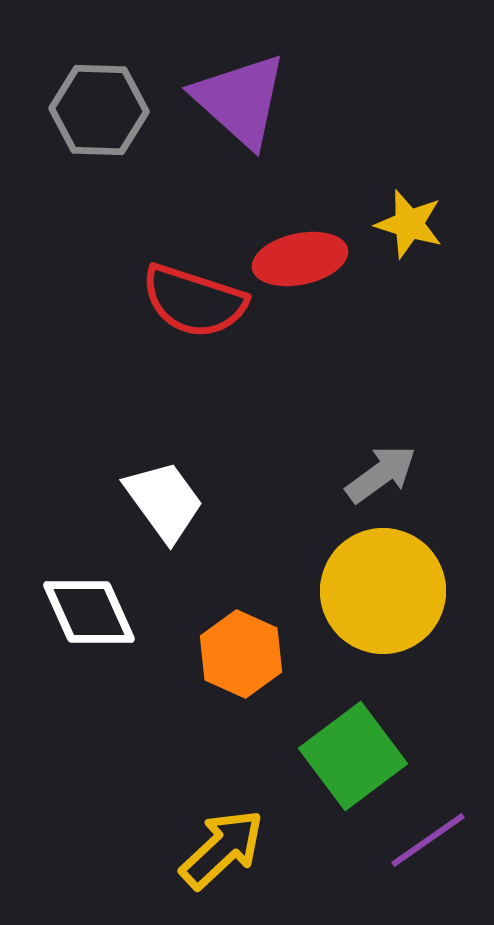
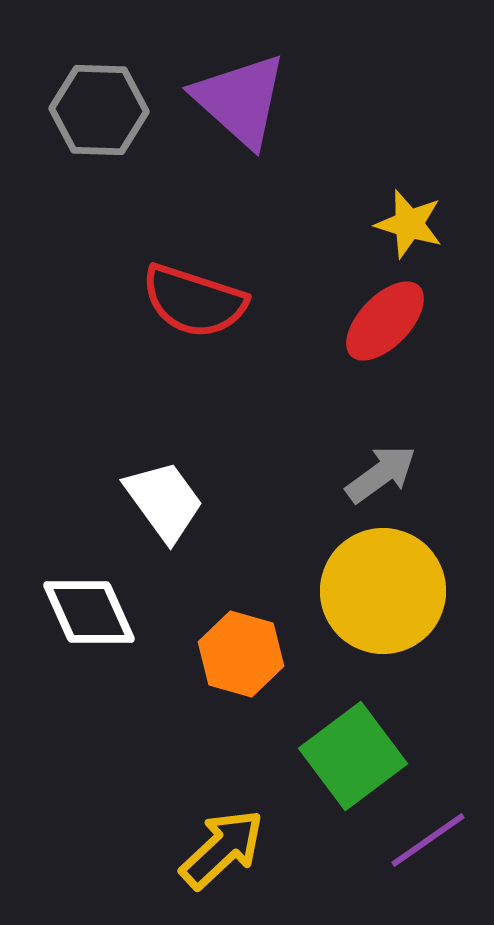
red ellipse: moved 85 px right, 62 px down; rotated 34 degrees counterclockwise
orange hexagon: rotated 8 degrees counterclockwise
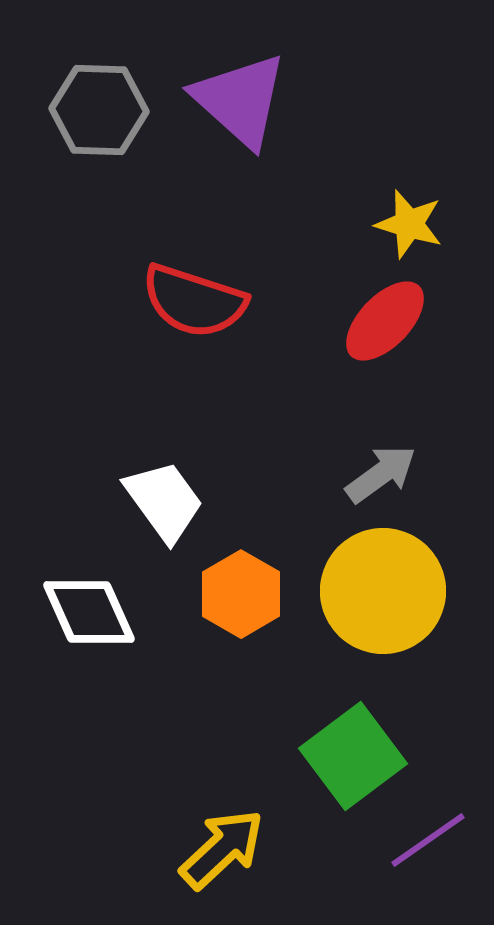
orange hexagon: moved 60 px up; rotated 14 degrees clockwise
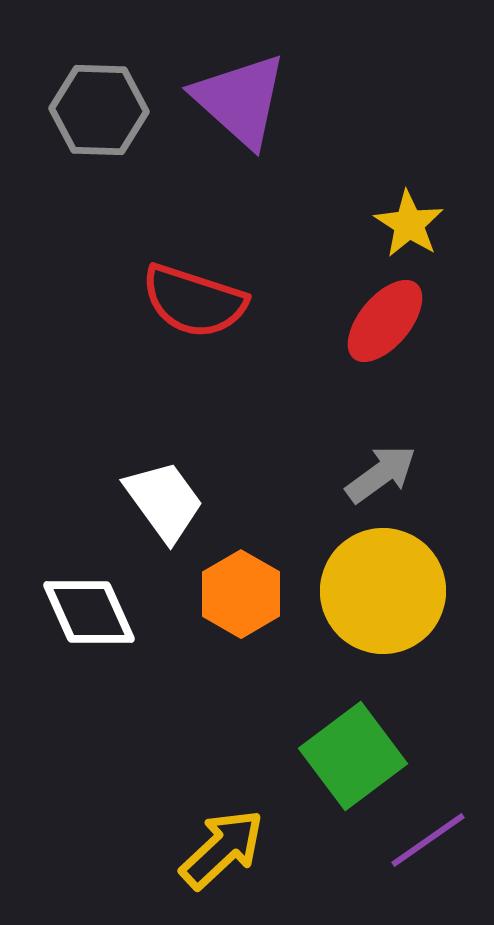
yellow star: rotated 16 degrees clockwise
red ellipse: rotated 4 degrees counterclockwise
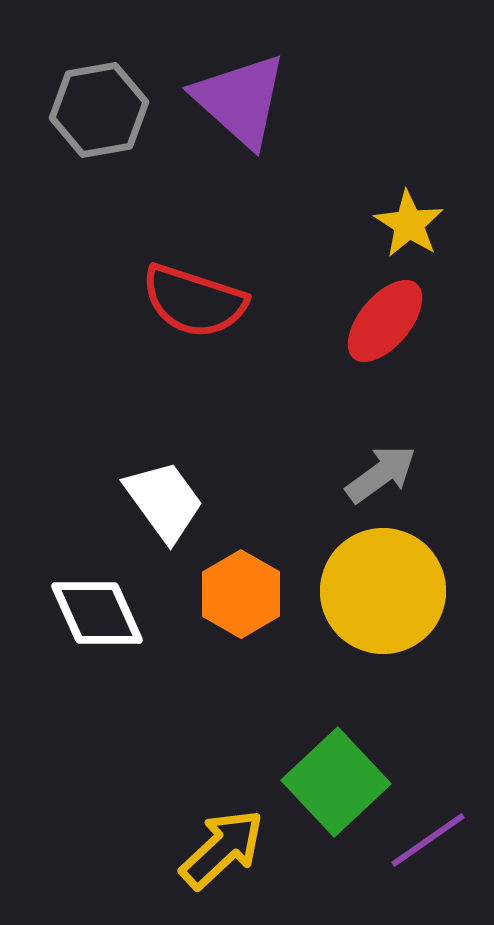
gray hexagon: rotated 12 degrees counterclockwise
white diamond: moved 8 px right, 1 px down
green square: moved 17 px left, 26 px down; rotated 6 degrees counterclockwise
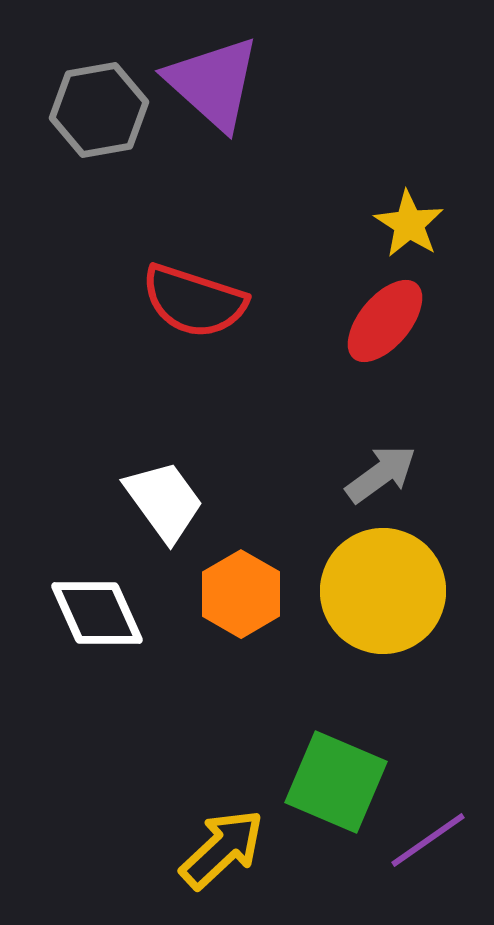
purple triangle: moved 27 px left, 17 px up
green square: rotated 24 degrees counterclockwise
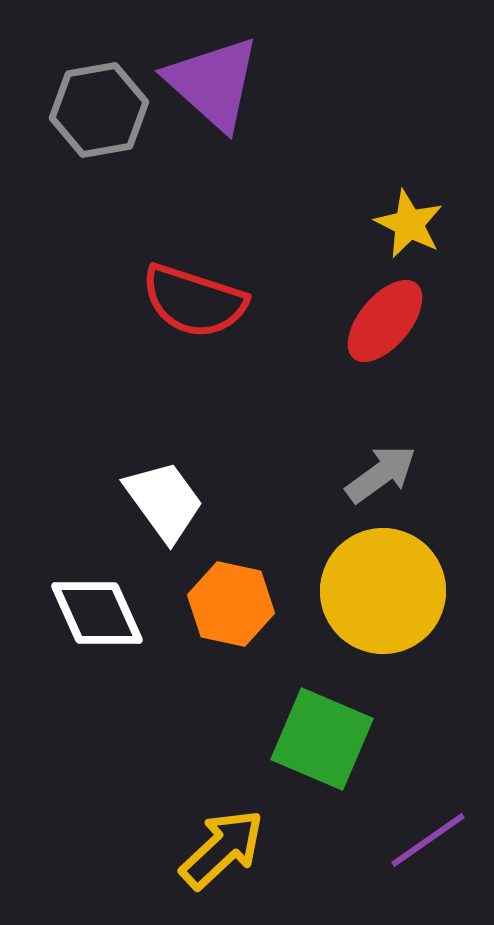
yellow star: rotated 6 degrees counterclockwise
orange hexagon: moved 10 px left, 10 px down; rotated 18 degrees counterclockwise
green square: moved 14 px left, 43 px up
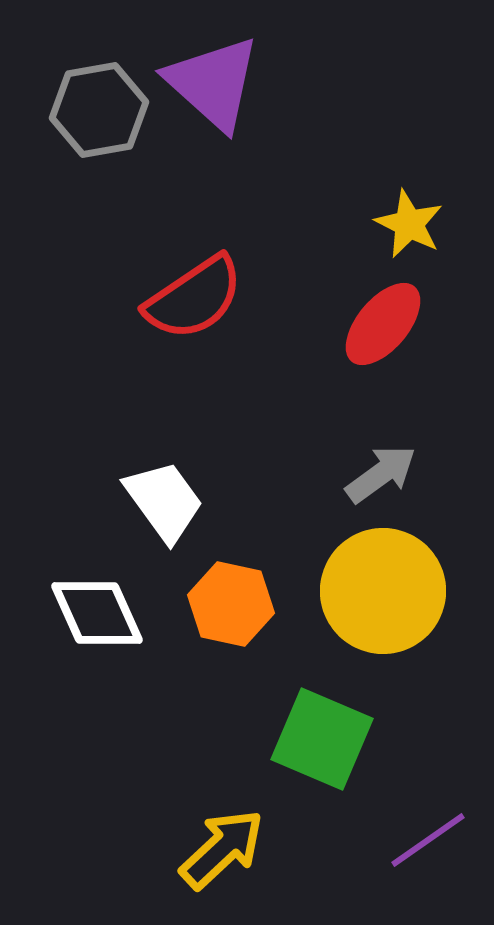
red semicircle: moved 3 px up; rotated 52 degrees counterclockwise
red ellipse: moved 2 px left, 3 px down
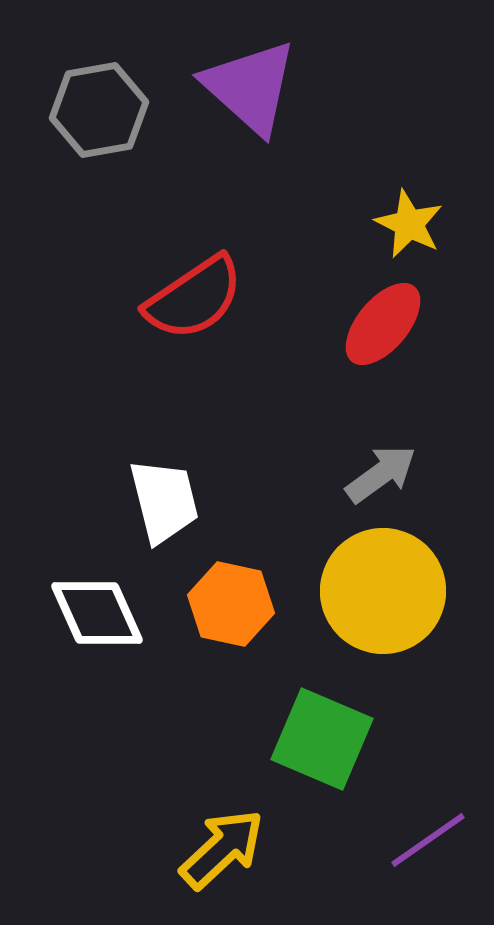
purple triangle: moved 37 px right, 4 px down
white trapezoid: rotated 22 degrees clockwise
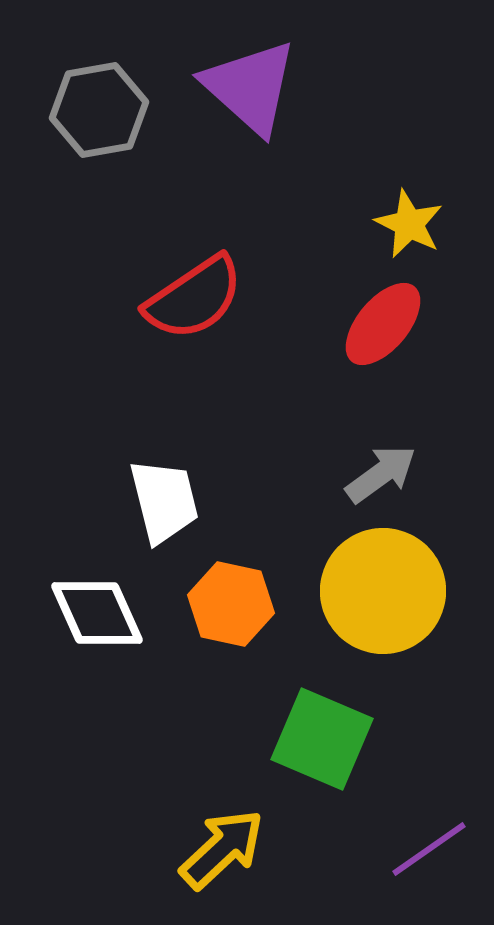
purple line: moved 1 px right, 9 px down
